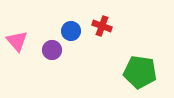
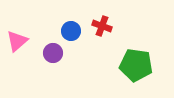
pink triangle: rotated 30 degrees clockwise
purple circle: moved 1 px right, 3 px down
green pentagon: moved 4 px left, 7 px up
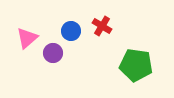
red cross: rotated 12 degrees clockwise
pink triangle: moved 10 px right, 3 px up
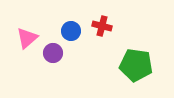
red cross: rotated 18 degrees counterclockwise
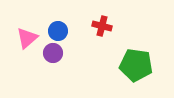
blue circle: moved 13 px left
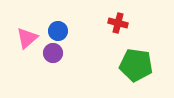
red cross: moved 16 px right, 3 px up
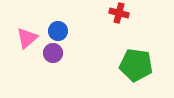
red cross: moved 1 px right, 10 px up
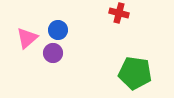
blue circle: moved 1 px up
green pentagon: moved 1 px left, 8 px down
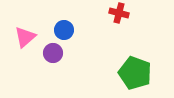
blue circle: moved 6 px right
pink triangle: moved 2 px left, 1 px up
green pentagon: rotated 12 degrees clockwise
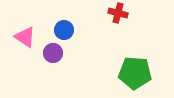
red cross: moved 1 px left
pink triangle: rotated 45 degrees counterclockwise
green pentagon: rotated 16 degrees counterclockwise
